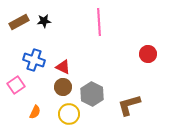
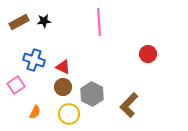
brown L-shape: rotated 30 degrees counterclockwise
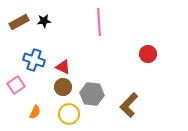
gray hexagon: rotated 20 degrees counterclockwise
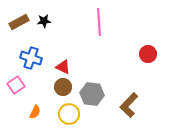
blue cross: moved 3 px left, 2 px up
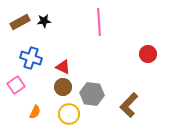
brown rectangle: moved 1 px right
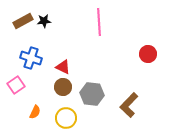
brown rectangle: moved 3 px right, 1 px up
yellow circle: moved 3 px left, 4 px down
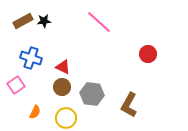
pink line: rotated 44 degrees counterclockwise
brown circle: moved 1 px left
brown L-shape: rotated 15 degrees counterclockwise
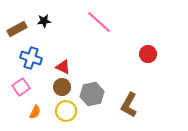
brown rectangle: moved 6 px left, 8 px down
pink square: moved 5 px right, 2 px down
gray hexagon: rotated 20 degrees counterclockwise
yellow circle: moved 7 px up
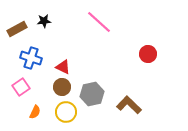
brown L-shape: rotated 105 degrees clockwise
yellow circle: moved 1 px down
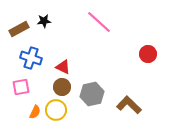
brown rectangle: moved 2 px right
pink square: rotated 24 degrees clockwise
yellow circle: moved 10 px left, 2 px up
